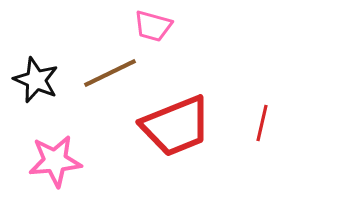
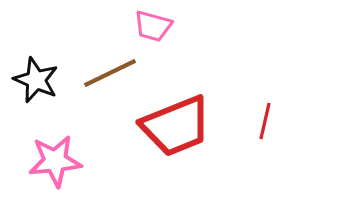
red line: moved 3 px right, 2 px up
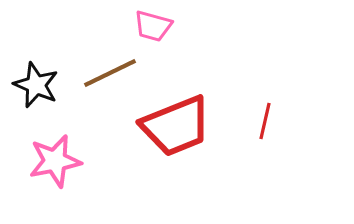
black star: moved 5 px down
pink star: rotated 6 degrees counterclockwise
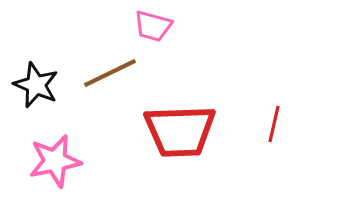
red line: moved 9 px right, 3 px down
red trapezoid: moved 4 px right, 5 px down; rotated 20 degrees clockwise
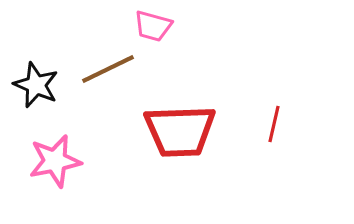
brown line: moved 2 px left, 4 px up
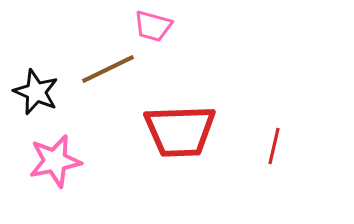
black star: moved 7 px down
red line: moved 22 px down
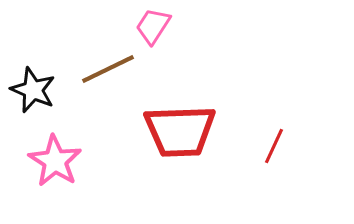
pink trapezoid: rotated 108 degrees clockwise
black star: moved 3 px left, 2 px up
red line: rotated 12 degrees clockwise
pink star: rotated 28 degrees counterclockwise
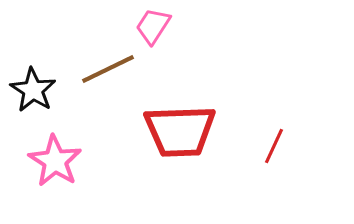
black star: rotated 9 degrees clockwise
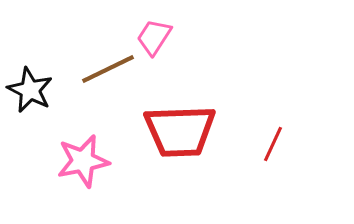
pink trapezoid: moved 1 px right, 11 px down
black star: moved 3 px left; rotated 6 degrees counterclockwise
red line: moved 1 px left, 2 px up
pink star: moved 28 px right; rotated 28 degrees clockwise
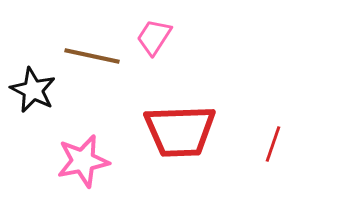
brown line: moved 16 px left, 13 px up; rotated 38 degrees clockwise
black star: moved 3 px right
red line: rotated 6 degrees counterclockwise
